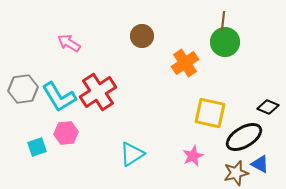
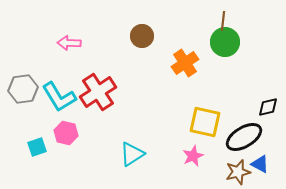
pink arrow: rotated 30 degrees counterclockwise
black diamond: rotated 35 degrees counterclockwise
yellow square: moved 5 px left, 9 px down
pink hexagon: rotated 20 degrees clockwise
brown star: moved 2 px right, 1 px up
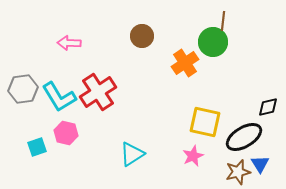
green circle: moved 12 px left
blue triangle: rotated 30 degrees clockwise
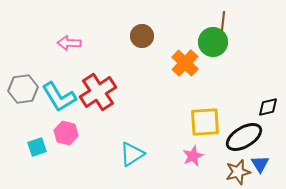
orange cross: rotated 12 degrees counterclockwise
yellow square: rotated 16 degrees counterclockwise
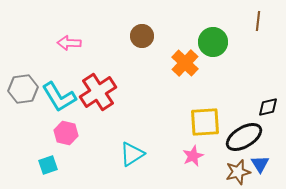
brown line: moved 35 px right
cyan square: moved 11 px right, 18 px down
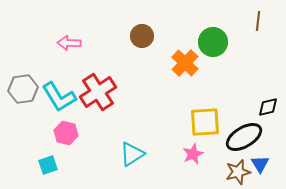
pink star: moved 2 px up
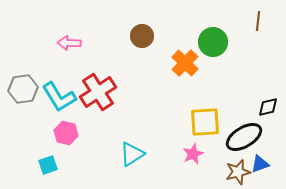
blue triangle: rotated 42 degrees clockwise
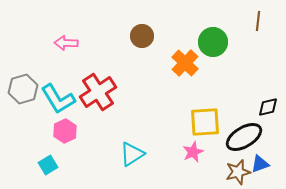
pink arrow: moved 3 px left
gray hexagon: rotated 8 degrees counterclockwise
cyan L-shape: moved 1 px left, 2 px down
pink hexagon: moved 1 px left, 2 px up; rotated 20 degrees clockwise
pink star: moved 2 px up
cyan square: rotated 12 degrees counterclockwise
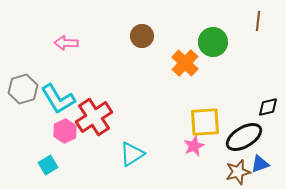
red cross: moved 4 px left, 25 px down
pink star: moved 1 px right, 6 px up
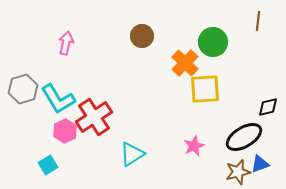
pink arrow: rotated 100 degrees clockwise
yellow square: moved 33 px up
